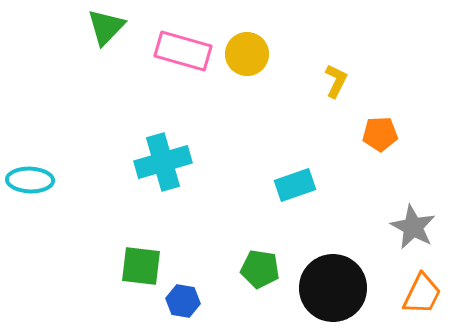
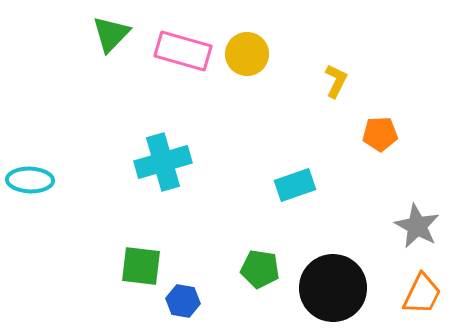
green triangle: moved 5 px right, 7 px down
gray star: moved 4 px right, 1 px up
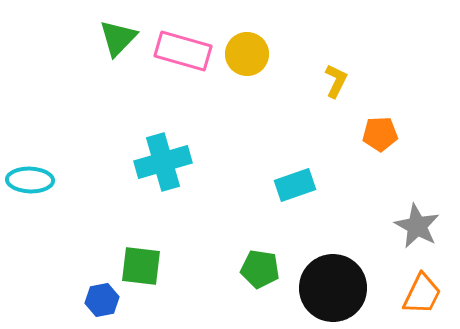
green triangle: moved 7 px right, 4 px down
blue hexagon: moved 81 px left, 1 px up; rotated 20 degrees counterclockwise
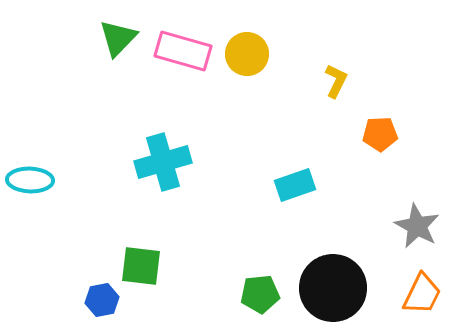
green pentagon: moved 25 px down; rotated 15 degrees counterclockwise
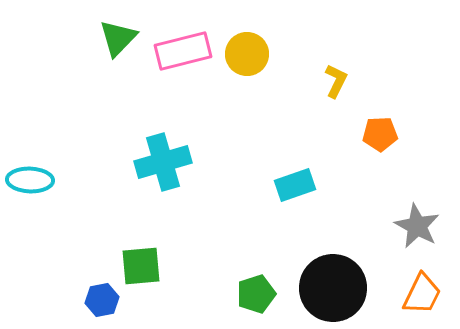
pink rectangle: rotated 30 degrees counterclockwise
green square: rotated 12 degrees counterclockwise
green pentagon: moved 4 px left; rotated 12 degrees counterclockwise
